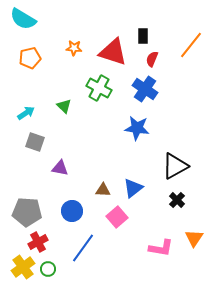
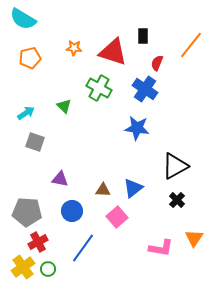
red semicircle: moved 5 px right, 4 px down
purple triangle: moved 11 px down
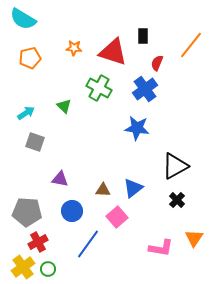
blue cross: rotated 20 degrees clockwise
blue line: moved 5 px right, 4 px up
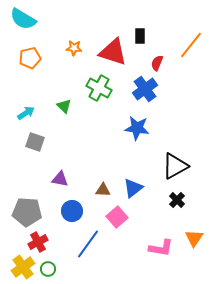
black rectangle: moved 3 px left
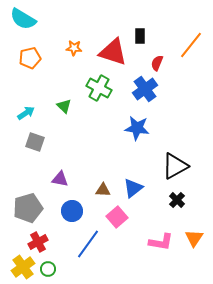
gray pentagon: moved 1 px right, 4 px up; rotated 20 degrees counterclockwise
pink L-shape: moved 6 px up
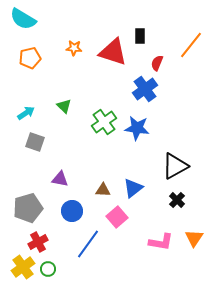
green cross: moved 5 px right, 34 px down; rotated 25 degrees clockwise
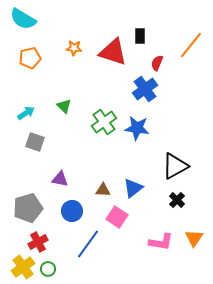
pink square: rotated 15 degrees counterclockwise
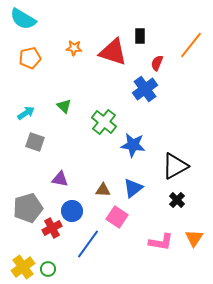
green cross: rotated 15 degrees counterclockwise
blue star: moved 4 px left, 17 px down
red cross: moved 14 px right, 14 px up
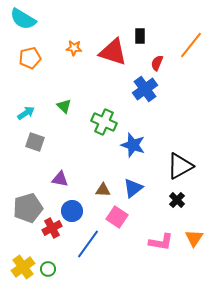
green cross: rotated 15 degrees counterclockwise
blue star: rotated 10 degrees clockwise
black triangle: moved 5 px right
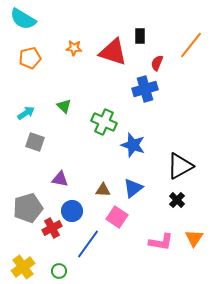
blue cross: rotated 20 degrees clockwise
green circle: moved 11 px right, 2 px down
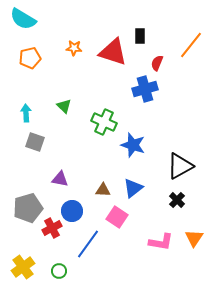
cyan arrow: rotated 60 degrees counterclockwise
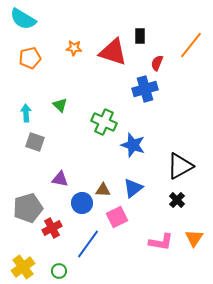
green triangle: moved 4 px left, 1 px up
blue circle: moved 10 px right, 8 px up
pink square: rotated 30 degrees clockwise
